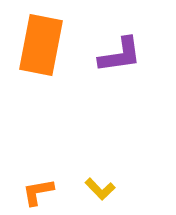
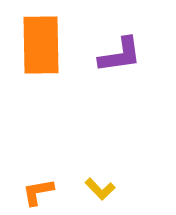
orange rectangle: rotated 12 degrees counterclockwise
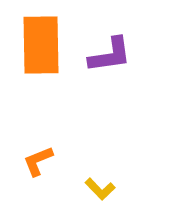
purple L-shape: moved 10 px left
orange L-shape: moved 31 px up; rotated 12 degrees counterclockwise
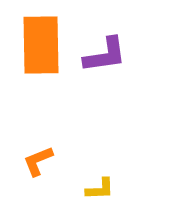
purple L-shape: moved 5 px left
yellow L-shape: rotated 48 degrees counterclockwise
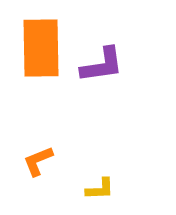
orange rectangle: moved 3 px down
purple L-shape: moved 3 px left, 10 px down
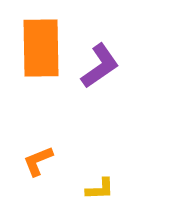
purple L-shape: moved 2 px left, 1 px down; rotated 27 degrees counterclockwise
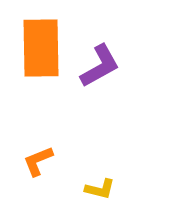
purple L-shape: rotated 6 degrees clockwise
yellow L-shape: rotated 16 degrees clockwise
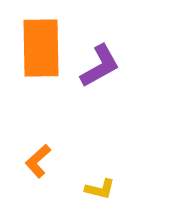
orange L-shape: rotated 20 degrees counterclockwise
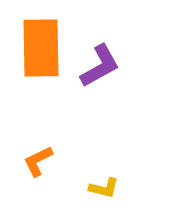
orange L-shape: rotated 16 degrees clockwise
yellow L-shape: moved 4 px right, 1 px up
